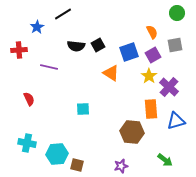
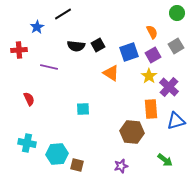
gray square: moved 1 px right, 1 px down; rotated 21 degrees counterclockwise
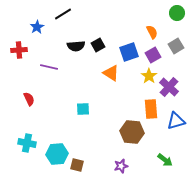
black semicircle: rotated 12 degrees counterclockwise
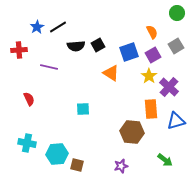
black line: moved 5 px left, 13 px down
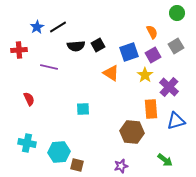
yellow star: moved 4 px left, 1 px up
cyan hexagon: moved 2 px right, 2 px up
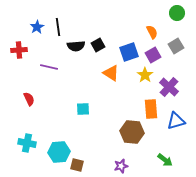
black line: rotated 66 degrees counterclockwise
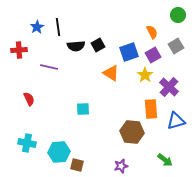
green circle: moved 1 px right, 2 px down
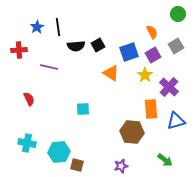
green circle: moved 1 px up
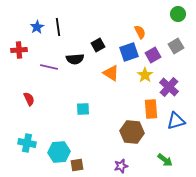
orange semicircle: moved 12 px left
black semicircle: moved 1 px left, 13 px down
brown square: rotated 24 degrees counterclockwise
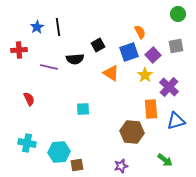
gray square: rotated 21 degrees clockwise
purple square: rotated 14 degrees counterclockwise
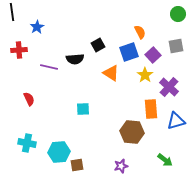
black line: moved 46 px left, 15 px up
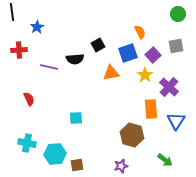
blue square: moved 1 px left, 1 px down
orange triangle: rotated 42 degrees counterclockwise
cyan square: moved 7 px left, 9 px down
blue triangle: rotated 42 degrees counterclockwise
brown hexagon: moved 3 px down; rotated 10 degrees clockwise
cyan hexagon: moved 4 px left, 2 px down
